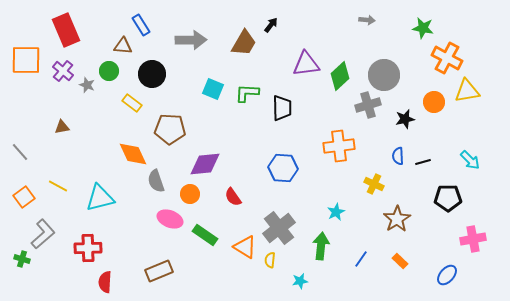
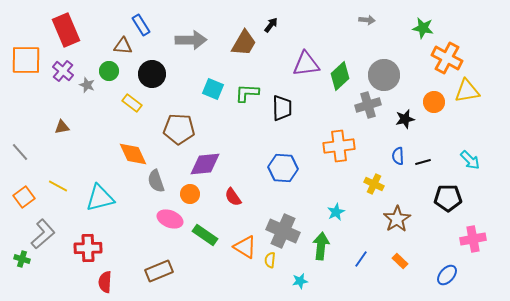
brown pentagon at (170, 129): moved 9 px right
gray cross at (279, 228): moved 4 px right, 3 px down; rotated 28 degrees counterclockwise
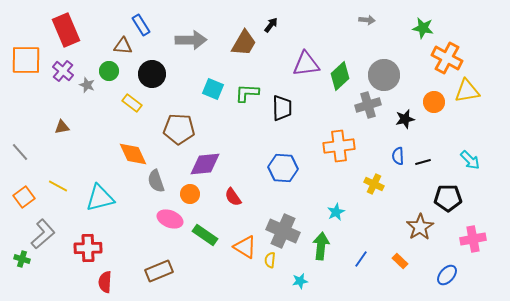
brown star at (397, 219): moved 23 px right, 8 px down
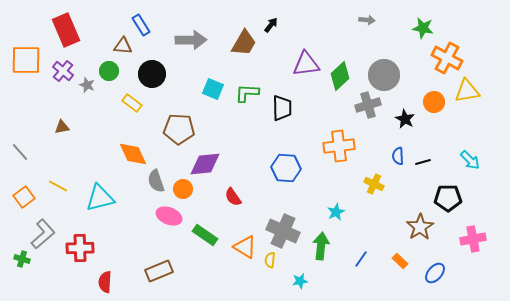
black star at (405, 119): rotated 30 degrees counterclockwise
blue hexagon at (283, 168): moved 3 px right
orange circle at (190, 194): moved 7 px left, 5 px up
pink ellipse at (170, 219): moved 1 px left, 3 px up
red cross at (88, 248): moved 8 px left
blue ellipse at (447, 275): moved 12 px left, 2 px up
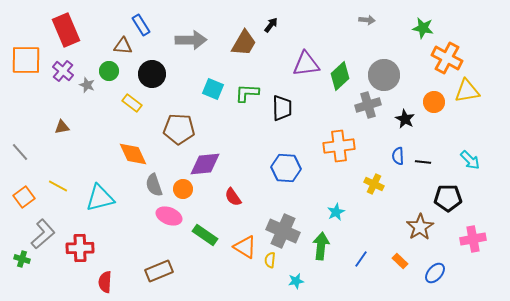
black line at (423, 162): rotated 21 degrees clockwise
gray semicircle at (156, 181): moved 2 px left, 4 px down
cyan star at (300, 281): moved 4 px left
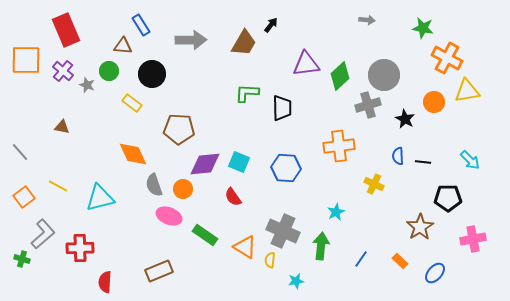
cyan square at (213, 89): moved 26 px right, 73 px down
brown triangle at (62, 127): rotated 21 degrees clockwise
